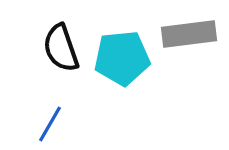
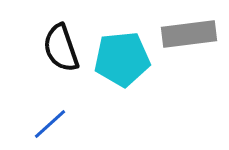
cyan pentagon: moved 1 px down
blue line: rotated 18 degrees clockwise
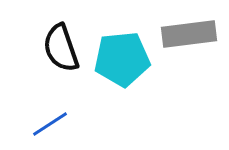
blue line: rotated 9 degrees clockwise
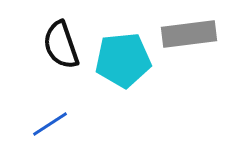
black semicircle: moved 3 px up
cyan pentagon: moved 1 px right, 1 px down
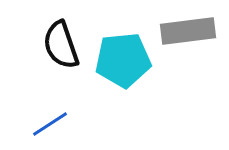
gray rectangle: moved 1 px left, 3 px up
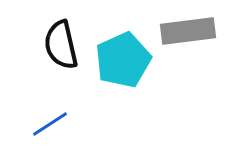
black semicircle: rotated 6 degrees clockwise
cyan pentagon: rotated 18 degrees counterclockwise
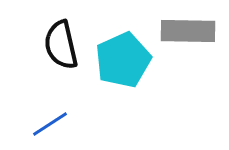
gray rectangle: rotated 8 degrees clockwise
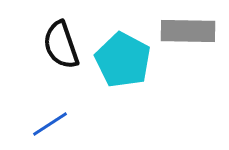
black semicircle: rotated 6 degrees counterclockwise
cyan pentagon: rotated 20 degrees counterclockwise
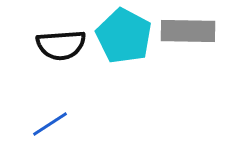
black semicircle: rotated 75 degrees counterclockwise
cyan pentagon: moved 1 px right, 24 px up
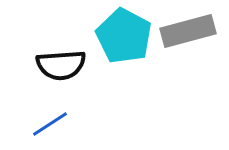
gray rectangle: rotated 16 degrees counterclockwise
black semicircle: moved 20 px down
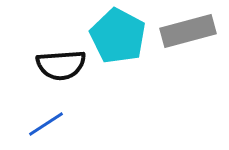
cyan pentagon: moved 6 px left
blue line: moved 4 px left
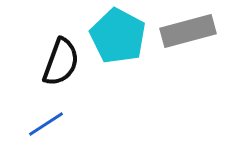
black semicircle: moved 3 px up; rotated 66 degrees counterclockwise
